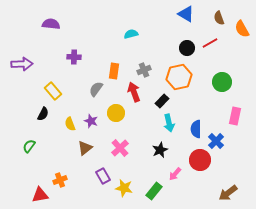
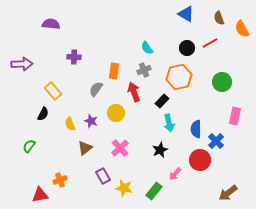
cyan semicircle: moved 16 px right, 14 px down; rotated 112 degrees counterclockwise
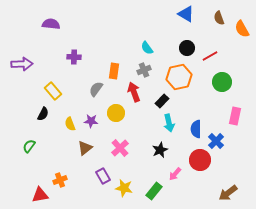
red line: moved 13 px down
purple star: rotated 16 degrees counterclockwise
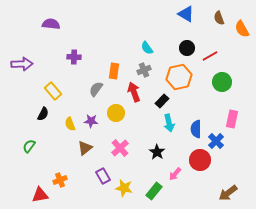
pink rectangle: moved 3 px left, 3 px down
black star: moved 3 px left, 2 px down; rotated 14 degrees counterclockwise
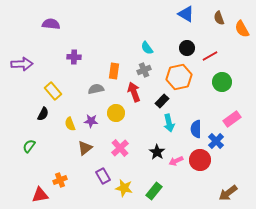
gray semicircle: rotated 42 degrees clockwise
pink rectangle: rotated 42 degrees clockwise
pink arrow: moved 1 px right, 13 px up; rotated 24 degrees clockwise
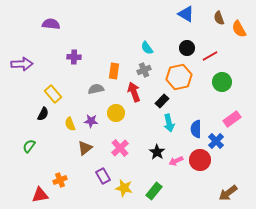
orange semicircle: moved 3 px left
yellow rectangle: moved 3 px down
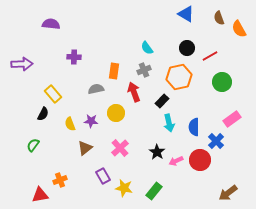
blue semicircle: moved 2 px left, 2 px up
green semicircle: moved 4 px right, 1 px up
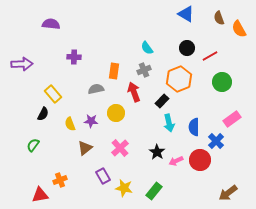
orange hexagon: moved 2 px down; rotated 10 degrees counterclockwise
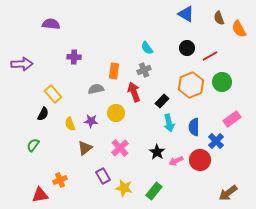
orange hexagon: moved 12 px right, 6 px down
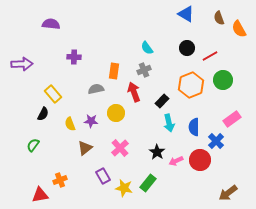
green circle: moved 1 px right, 2 px up
green rectangle: moved 6 px left, 8 px up
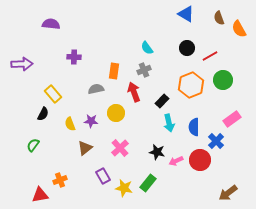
black star: rotated 21 degrees counterclockwise
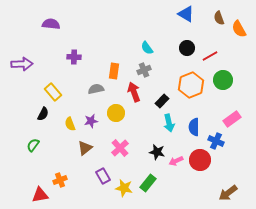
yellow rectangle: moved 2 px up
purple star: rotated 16 degrees counterclockwise
blue cross: rotated 21 degrees counterclockwise
